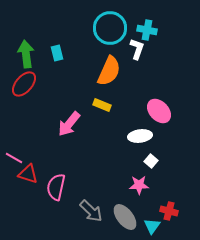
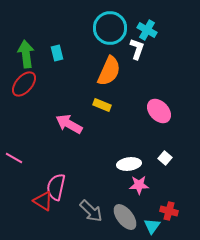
cyan cross: rotated 18 degrees clockwise
pink arrow: rotated 80 degrees clockwise
white ellipse: moved 11 px left, 28 px down
white square: moved 14 px right, 3 px up
red triangle: moved 15 px right, 27 px down; rotated 15 degrees clockwise
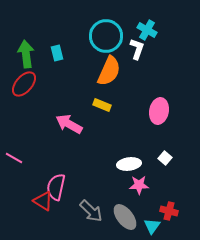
cyan circle: moved 4 px left, 8 px down
pink ellipse: rotated 55 degrees clockwise
